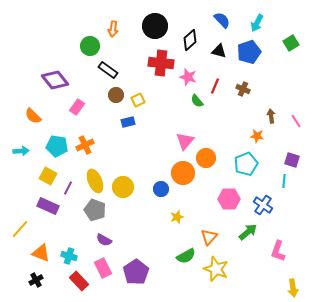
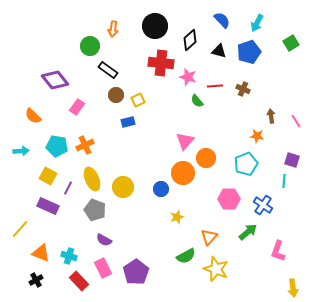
red line at (215, 86): rotated 63 degrees clockwise
yellow ellipse at (95, 181): moved 3 px left, 2 px up
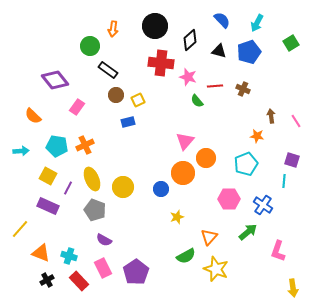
black cross at (36, 280): moved 11 px right
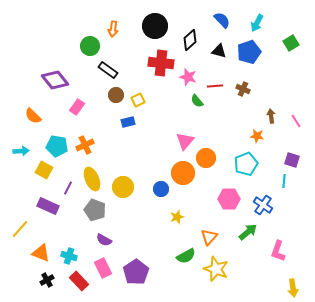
yellow square at (48, 176): moved 4 px left, 6 px up
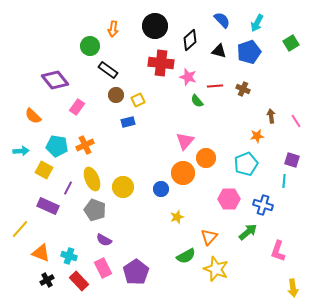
orange star at (257, 136): rotated 16 degrees counterclockwise
blue cross at (263, 205): rotated 18 degrees counterclockwise
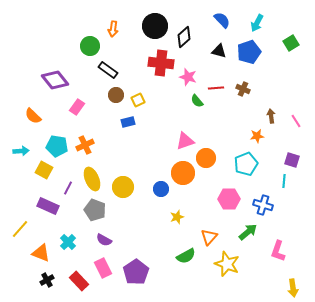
black diamond at (190, 40): moved 6 px left, 3 px up
red line at (215, 86): moved 1 px right, 2 px down
pink triangle at (185, 141): rotated 30 degrees clockwise
cyan cross at (69, 256): moved 1 px left, 14 px up; rotated 28 degrees clockwise
yellow star at (216, 269): moved 11 px right, 5 px up
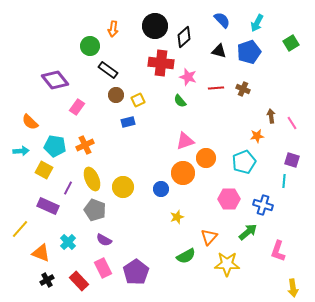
green semicircle at (197, 101): moved 17 px left
orange semicircle at (33, 116): moved 3 px left, 6 px down
pink line at (296, 121): moved 4 px left, 2 px down
cyan pentagon at (57, 146): moved 2 px left
cyan pentagon at (246, 164): moved 2 px left, 2 px up
yellow star at (227, 264): rotated 20 degrees counterclockwise
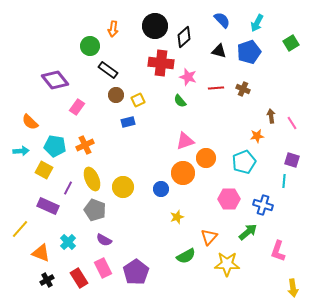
red rectangle at (79, 281): moved 3 px up; rotated 12 degrees clockwise
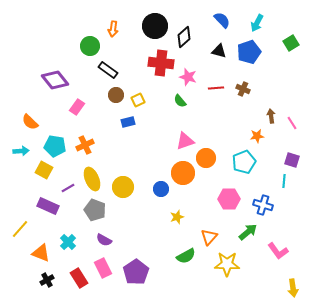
purple line at (68, 188): rotated 32 degrees clockwise
pink L-shape at (278, 251): rotated 55 degrees counterclockwise
